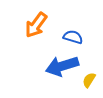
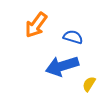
yellow semicircle: moved 4 px down
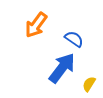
blue semicircle: moved 1 px right, 2 px down; rotated 18 degrees clockwise
blue arrow: moved 2 px down; rotated 144 degrees clockwise
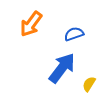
orange arrow: moved 5 px left, 1 px up
blue semicircle: moved 5 px up; rotated 54 degrees counterclockwise
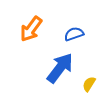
orange arrow: moved 5 px down
blue arrow: moved 2 px left
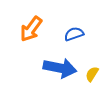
blue arrow: rotated 64 degrees clockwise
yellow semicircle: moved 3 px right, 10 px up
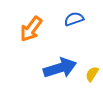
blue semicircle: moved 15 px up
blue arrow: rotated 28 degrees counterclockwise
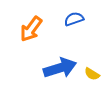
yellow semicircle: rotated 91 degrees counterclockwise
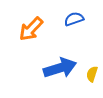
orange arrow: rotated 8 degrees clockwise
yellow semicircle: rotated 77 degrees clockwise
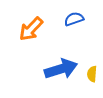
blue arrow: moved 1 px right, 1 px down
yellow semicircle: rotated 14 degrees counterclockwise
